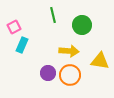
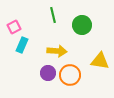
yellow arrow: moved 12 px left
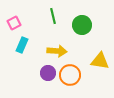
green line: moved 1 px down
pink square: moved 4 px up
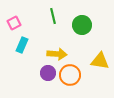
yellow arrow: moved 3 px down
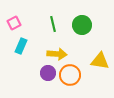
green line: moved 8 px down
cyan rectangle: moved 1 px left, 1 px down
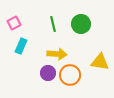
green circle: moved 1 px left, 1 px up
yellow triangle: moved 1 px down
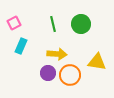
yellow triangle: moved 3 px left
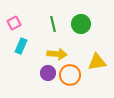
yellow triangle: rotated 18 degrees counterclockwise
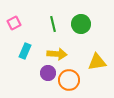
cyan rectangle: moved 4 px right, 5 px down
orange circle: moved 1 px left, 5 px down
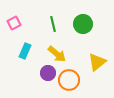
green circle: moved 2 px right
yellow arrow: rotated 36 degrees clockwise
yellow triangle: rotated 30 degrees counterclockwise
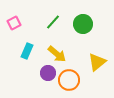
green line: moved 2 px up; rotated 56 degrees clockwise
cyan rectangle: moved 2 px right
